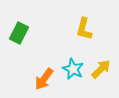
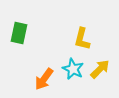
yellow L-shape: moved 2 px left, 10 px down
green rectangle: rotated 15 degrees counterclockwise
yellow arrow: moved 1 px left
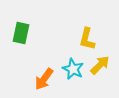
green rectangle: moved 2 px right
yellow L-shape: moved 5 px right
yellow arrow: moved 4 px up
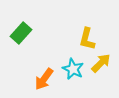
green rectangle: rotated 30 degrees clockwise
yellow arrow: moved 1 px right, 2 px up
